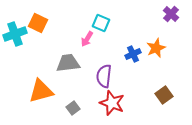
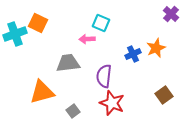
pink arrow: rotated 56 degrees clockwise
orange triangle: moved 1 px right, 1 px down
gray square: moved 3 px down
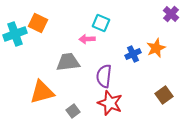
gray trapezoid: moved 1 px up
red star: moved 2 px left
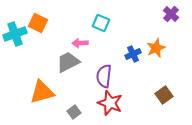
pink arrow: moved 7 px left, 4 px down
gray trapezoid: rotated 20 degrees counterclockwise
gray square: moved 1 px right, 1 px down
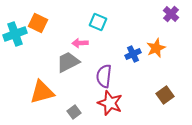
cyan square: moved 3 px left, 1 px up
brown square: moved 1 px right
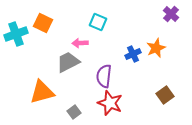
orange square: moved 5 px right
cyan cross: moved 1 px right
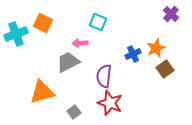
brown square: moved 26 px up
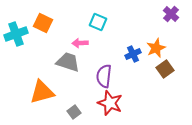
gray trapezoid: rotated 45 degrees clockwise
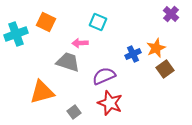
orange square: moved 3 px right, 1 px up
purple semicircle: rotated 60 degrees clockwise
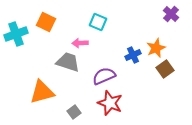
blue cross: moved 1 px down
